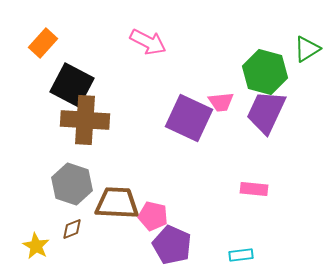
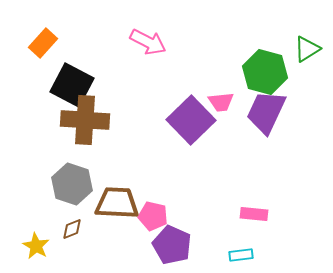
purple square: moved 2 px right, 2 px down; rotated 21 degrees clockwise
pink rectangle: moved 25 px down
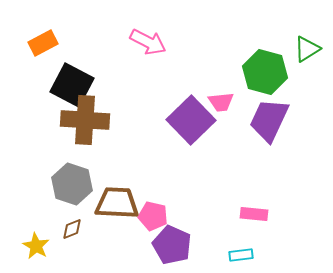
orange rectangle: rotated 20 degrees clockwise
purple trapezoid: moved 3 px right, 8 px down
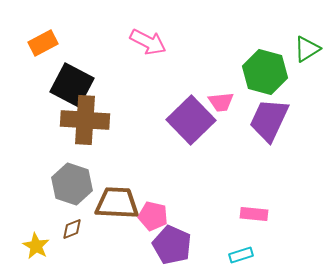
cyan rectangle: rotated 10 degrees counterclockwise
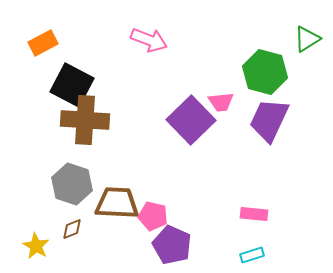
pink arrow: moved 1 px right, 2 px up; rotated 6 degrees counterclockwise
green triangle: moved 10 px up
cyan rectangle: moved 11 px right
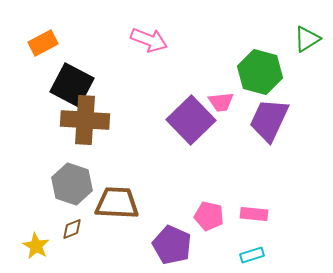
green hexagon: moved 5 px left
pink pentagon: moved 56 px right
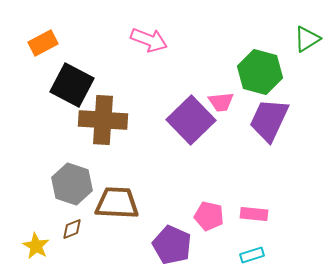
brown cross: moved 18 px right
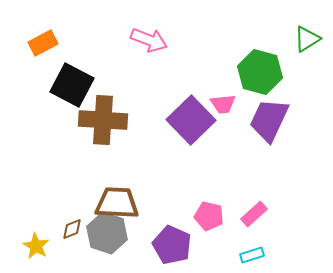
pink trapezoid: moved 2 px right, 2 px down
gray hexagon: moved 35 px right, 49 px down
pink rectangle: rotated 48 degrees counterclockwise
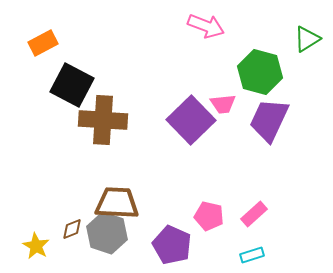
pink arrow: moved 57 px right, 14 px up
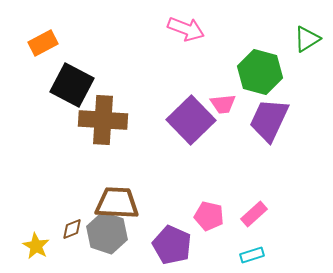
pink arrow: moved 20 px left, 3 px down
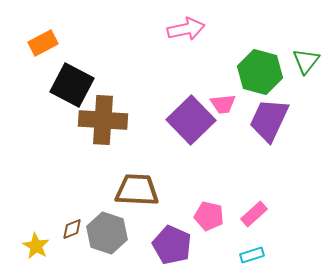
pink arrow: rotated 33 degrees counterclockwise
green triangle: moved 1 px left, 22 px down; rotated 20 degrees counterclockwise
brown trapezoid: moved 20 px right, 13 px up
